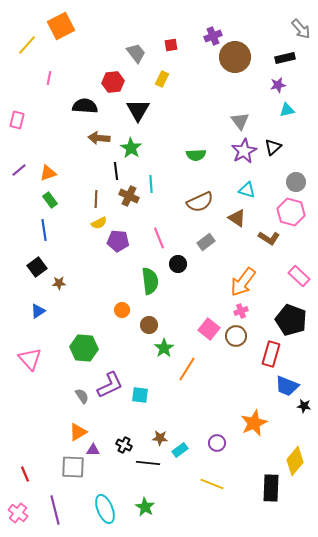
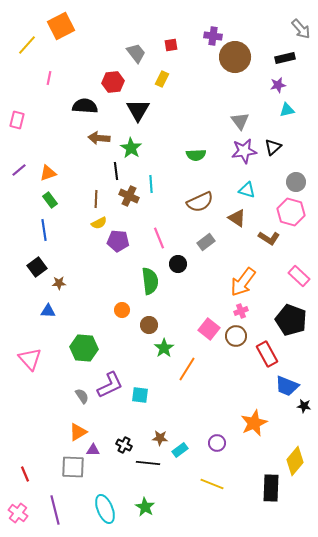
purple cross at (213, 36): rotated 30 degrees clockwise
purple star at (244, 151): rotated 20 degrees clockwise
blue triangle at (38, 311): moved 10 px right; rotated 35 degrees clockwise
red rectangle at (271, 354): moved 4 px left; rotated 45 degrees counterclockwise
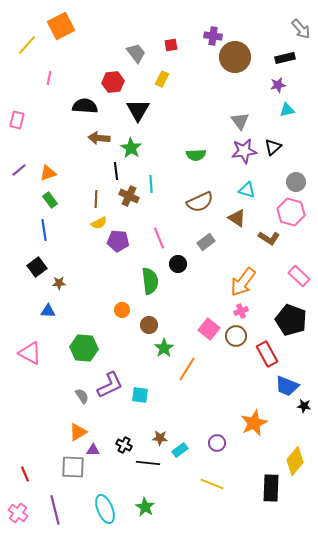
pink triangle at (30, 359): moved 6 px up; rotated 20 degrees counterclockwise
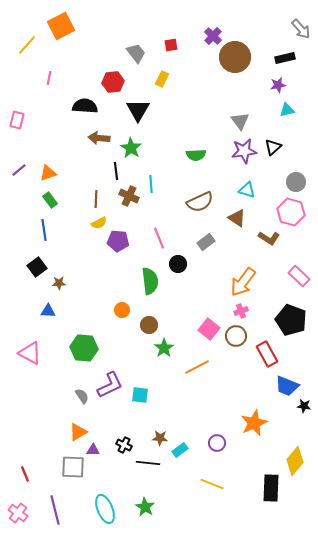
purple cross at (213, 36): rotated 36 degrees clockwise
orange line at (187, 369): moved 10 px right, 2 px up; rotated 30 degrees clockwise
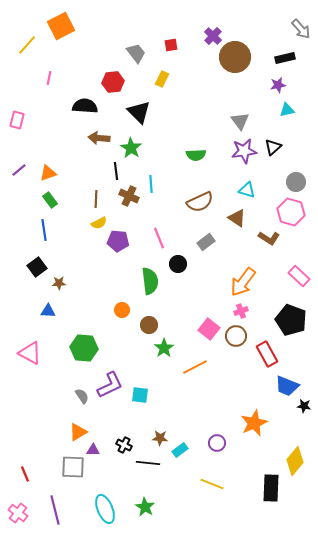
black triangle at (138, 110): moved 1 px right, 2 px down; rotated 15 degrees counterclockwise
orange line at (197, 367): moved 2 px left
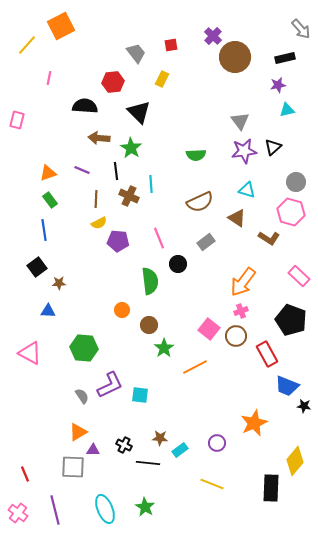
purple line at (19, 170): moved 63 px right; rotated 63 degrees clockwise
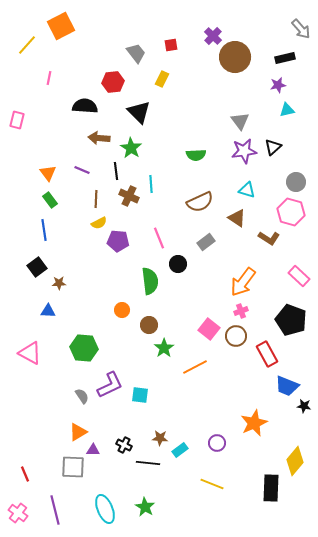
orange triangle at (48, 173): rotated 48 degrees counterclockwise
